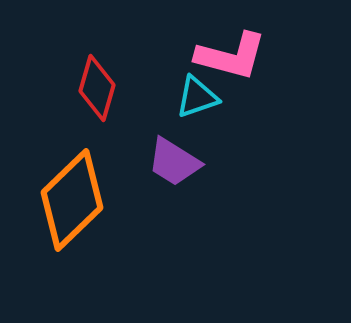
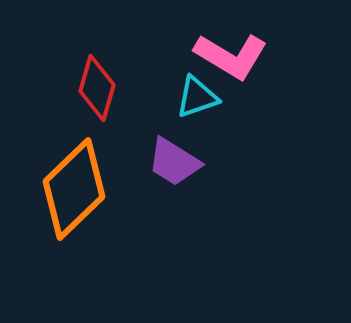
pink L-shape: rotated 16 degrees clockwise
orange diamond: moved 2 px right, 11 px up
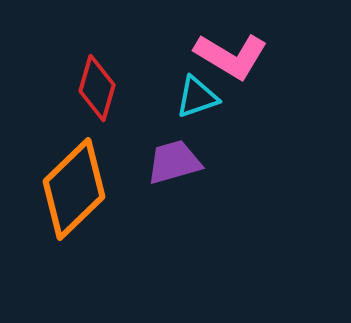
purple trapezoid: rotated 132 degrees clockwise
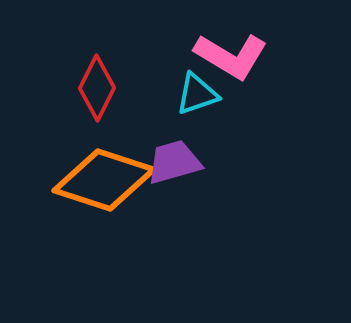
red diamond: rotated 10 degrees clockwise
cyan triangle: moved 3 px up
orange diamond: moved 30 px right, 9 px up; rotated 62 degrees clockwise
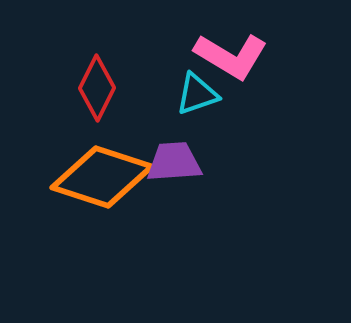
purple trapezoid: rotated 12 degrees clockwise
orange diamond: moved 2 px left, 3 px up
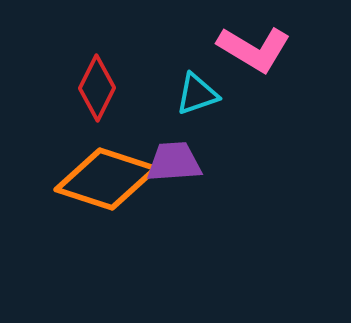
pink L-shape: moved 23 px right, 7 px up
orange diamond: moved 4 px right, 2 px down
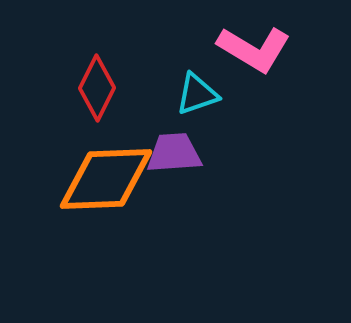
purple trapezoid: moved 9 px up
orange diamond: rotated 20 degrees counterclockwise
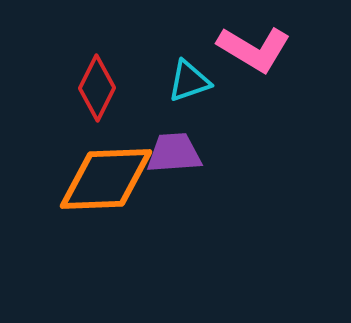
cyan triangle: moved 8 px left, 13 px up
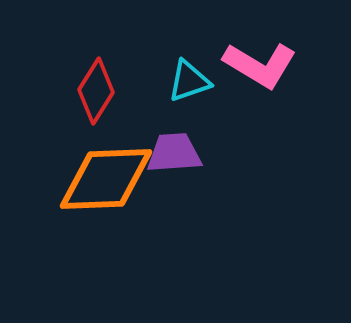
pink L-shape: moved 6 px right, 16 px down
red diamond: moved 1 px left, 3 px down; rotated 6 degrees clockwise
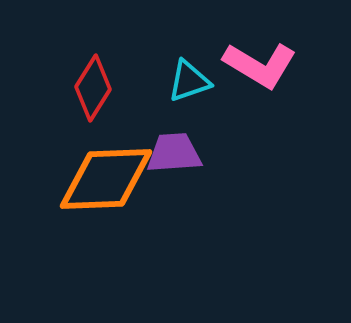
red diamond: moved 3 px left, 3 px up
